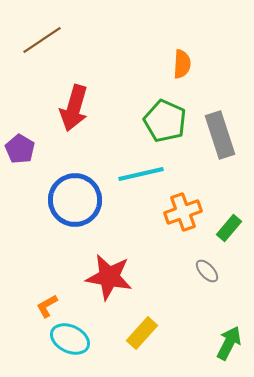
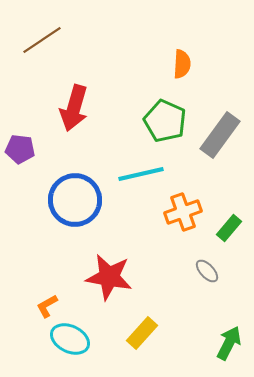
gray rectangle: rotated 54 degrees clockwise
purple pentagon: rotated 24 degrees counterclockwise
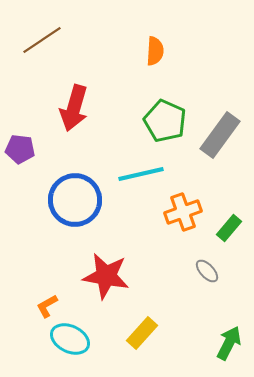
orange semicircle: moved 27 px left, 13 px up
red star: moved 3 px left, 1 px up
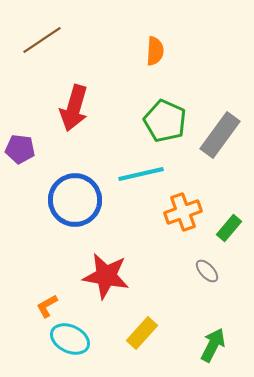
green arrow: moved 16 px left, 2 px down
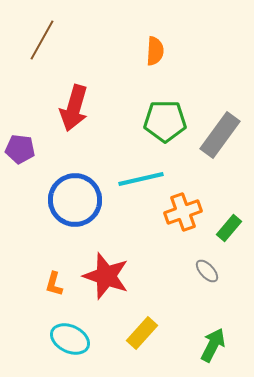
brown line: rotated 27 degrees counterclockwise
green pentagon: rotated 24 degrees counterclockwise
cyan line: moved 5 px down
red star: rotated 9 degrees clockwise
orange L-shape: moved 7 px right, 22 px up; rotated 45 degrees counterclockwise
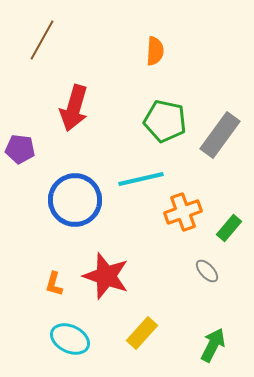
green pentagon: rotated 12 degrees clockwise
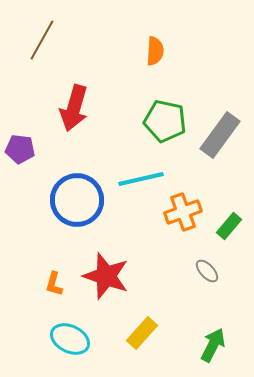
blue circle: moved 2 px right
green rectangle: moved 2 px up
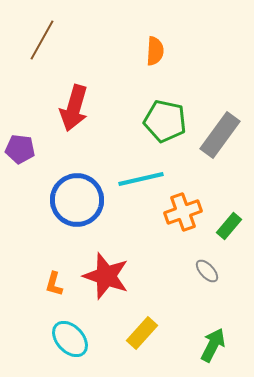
cyan ellipse: rotated 21 degrees clockwise
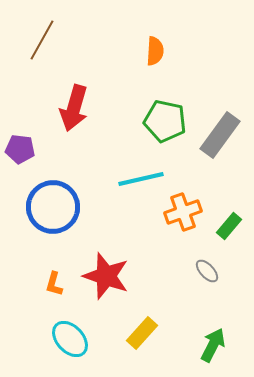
blue circle: moved 24 px left, 7 px down
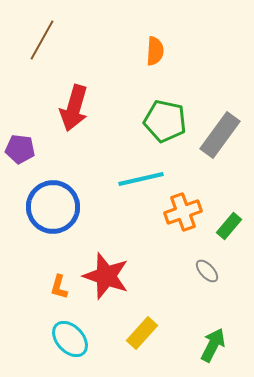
orange L-shape: moved 5 px right, 3 px down
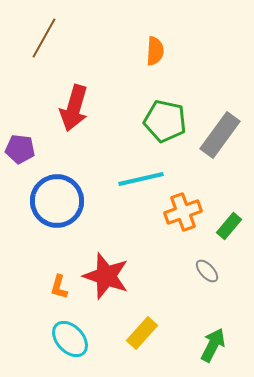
brown line: moved 2 px right, 2 px up
blue circle: moved 4 px right, 6 px up
